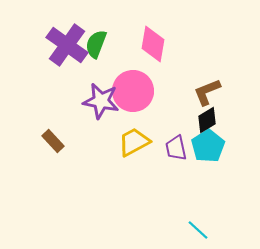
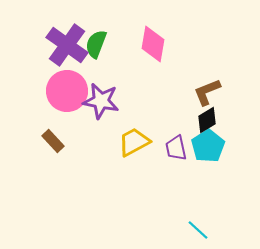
pink circle: moved 66 px left
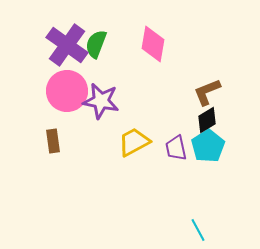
brown rectangle: rotated 35 degrees clockwise
cyan line: rotated 20 degrees clockwise
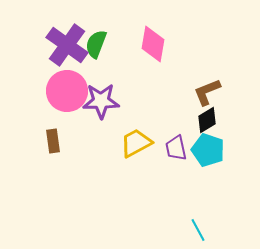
purple star: rotated 12 degrees counterclockwise
yellow trapezoid: moved 2 px right, 1 px down
cyan pentagon: moved 4 px down; rotated 20 degrees counterclockwise
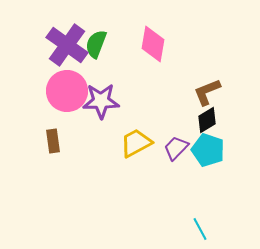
purple trapezoid: rotated 56 degrees clockwise
cyan line: moved 2 px right, 1 px up
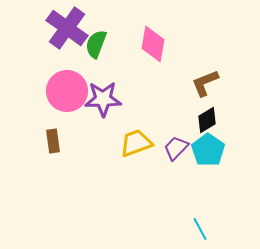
purple cross: moved 17 px up
brown L-shape: moved 2 px left, 9 px up
purple star: moved 2 px right, 2 px up
yellow trapezoid: rotated 8 degrees clockwise
cyan pentagon: rotated 16 degrees clockwise
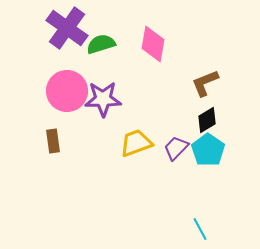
green semicircle: moved 5 px right; rotated 52 degrees clockwise
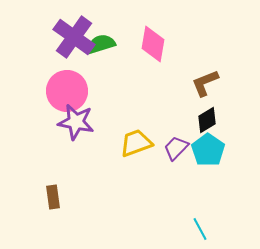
purple cross: moved 7 px right, 9 px down
purple star: moved 27 px left, 23 px down; rotated 12 degrees clockwise
brown rectangle: moved 56 px down
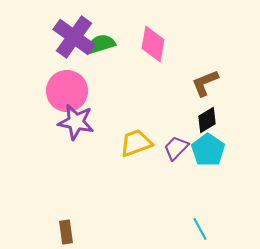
brown rectangle: moved 13 px right, 35 px down
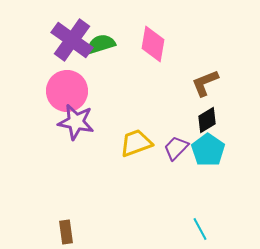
purple cross: moved 2 px left, 3 px down
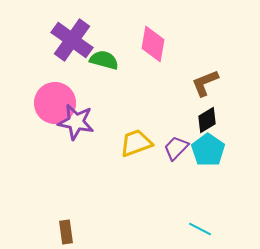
green semicircle: moved 3 px right, 16 px down; rotated 32 degrees clockwise
pink circle: moved 12 px left, 12 px down
cyan line: rotated 35 degrees counterclockwise
